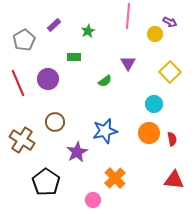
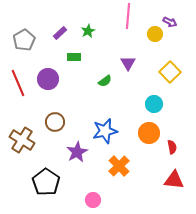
purple rectangle: moved 6 px right, 8 px down
red semicircle: moved 8 px down
orange cross: moved 4 px right, 12 px up
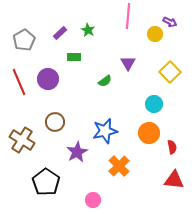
green star: moved 1 px up; rotated 16 degrees counterclockwise
red line: moved 1 px right, 1 px up
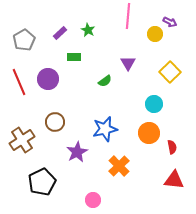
blue star: moved 2 px up
brown cross: rotated 25 degrees clockwise
black pentagon: moved 4 px left; rotated 12 degrees clockwise
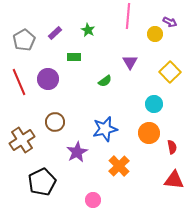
purple rectangle: moved 5 px left
purple triangle: moved 2 px right, 1 px up
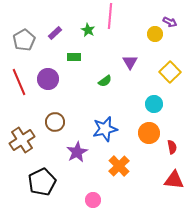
pink line: moved 18 px left
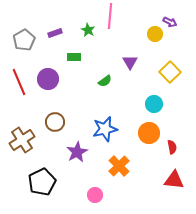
purple rectangle: rotated 24 degrees clockwise
pink circle: moved 2 px right, 5 px up
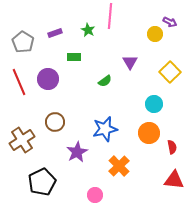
gray pentagon: moved 1 px left, 2 px down; rotated 10 degrees counterclockwise
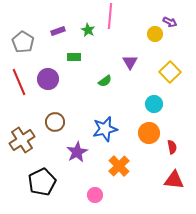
purple rectangle: moved 3 px right, 2 px up
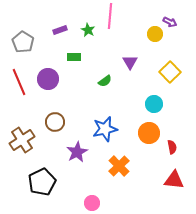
purple rectangle: moved 2 px right, 1 px up
pink circle: moved 3 px left, 8 px down
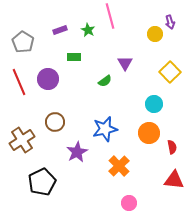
pink line: rotated 20 degrees counterclockwise
purple arrow: rotated 48 degrees clockwise
purple triangle: moved 5 px left, 1 px down
pink circle: moved 37 px right
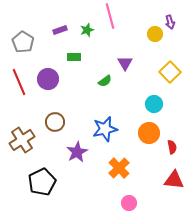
green star: moved 1 px left; rotated 24 degrees clockwise
orange cross: moved 2 px down
